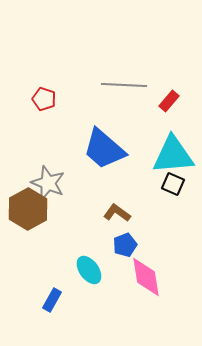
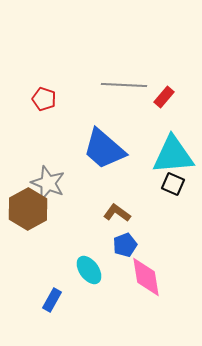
red rectangle: moved 5 px left, 4 px up
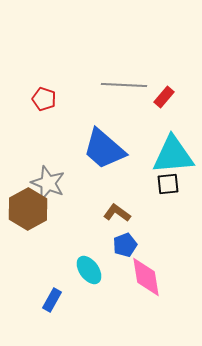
black square: moved 5 px left; rotated 30 degrees counterclockwise
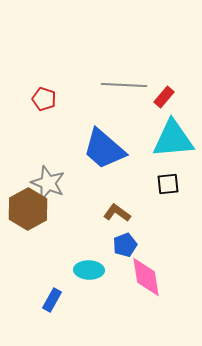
cyan triangle: moved 16 px up
cyan ellipse: rotated 52 degrees counterclockwise
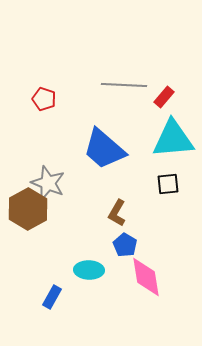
brown L-shape: rotated 96 degrees counterclockwise
blue pentagon: rotated 20 degrees counterclockwise
blue rectangle: moved 3 px up
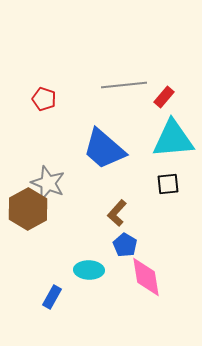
gray line: rotated 9 degrees counterclockwise
brown L-shape: rotated 12 degrees clockwise
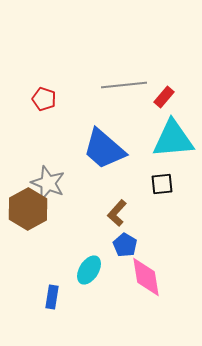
black square: moved 6 px left
cyan ellipse: rotated 60 degrees counterclockwise
blue rectangle: rotated 20 degrees counterclockwise
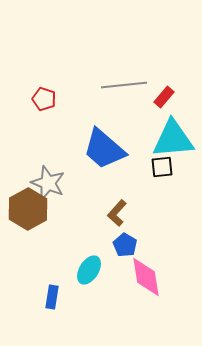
black square: moved 17 px up
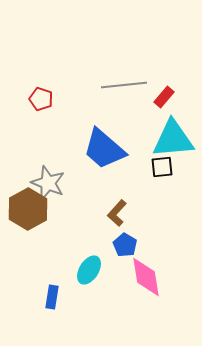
red pentagon: moved 3 px left
